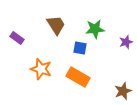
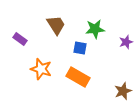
purple rectangle: moved 3 px right, 1 px down
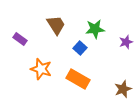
blue square: rotated 32 degrees clockwise
orange rectangle: moved 2 px down
brown star: moved 2 px up
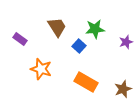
brown trapezoid: moved 1 px right, 2 px down
blue square: moved 1 px left, 2 px up
orange rectangle: moved 8 px right, 3 px down
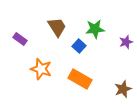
orange rectangle: moved 6 px left, 3 px up
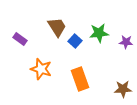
green star: moved 4 px right, 4 px down
purple star: rotated 24 degrees clockwise
blue square: moved 4 px left, 5 px up
orange rectangle: rotated 40 degrees clockwise
brown star: rotated 18 degrees clockwise
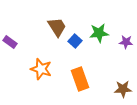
purple rectangle: moved 10 px left, 3 px down
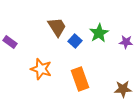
green star: rotated 24 degrees counterclockwise
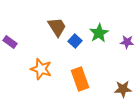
purple star: moved 1 px right
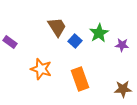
purple star: moved 5 px left, 3 px down
